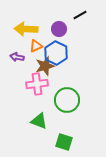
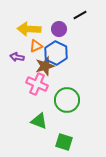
yellow arrow: moved 3 px right
pink cross: rotated 30 degrees clockwise
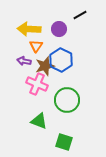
orange triangle: rotated 32 degrees counterclockwise
blue hexagon: moved 5 px right, 7 px down
purple arrow: moved 7 px right, 4 px down
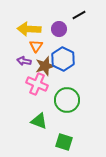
black line: moved 1 px left
blue hexagon: moved 2 px right, 1 px up
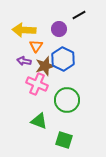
yellow arrow: moved 5 px left, 1 px down
green square: moved 2 px up
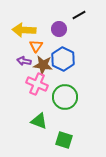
brown star: moved 2 px left, 1 px up; rotated 24 degrees clockwise
green circle: moved 2 px left, 3 px up
